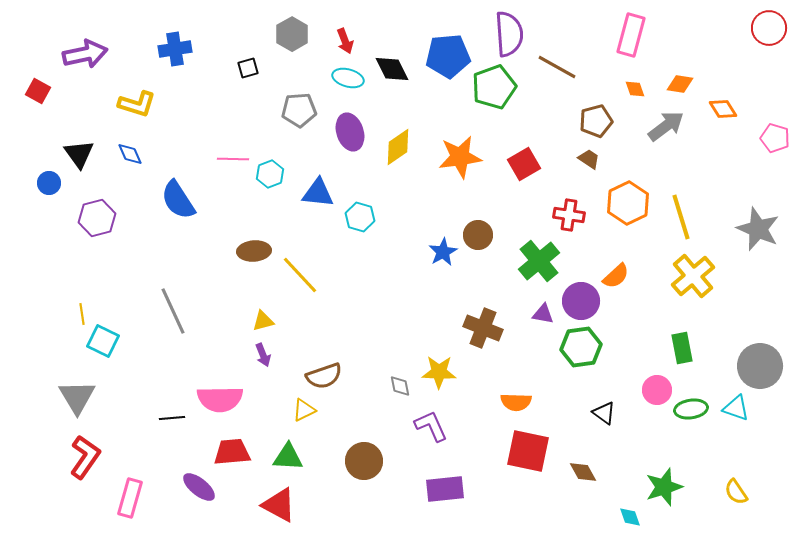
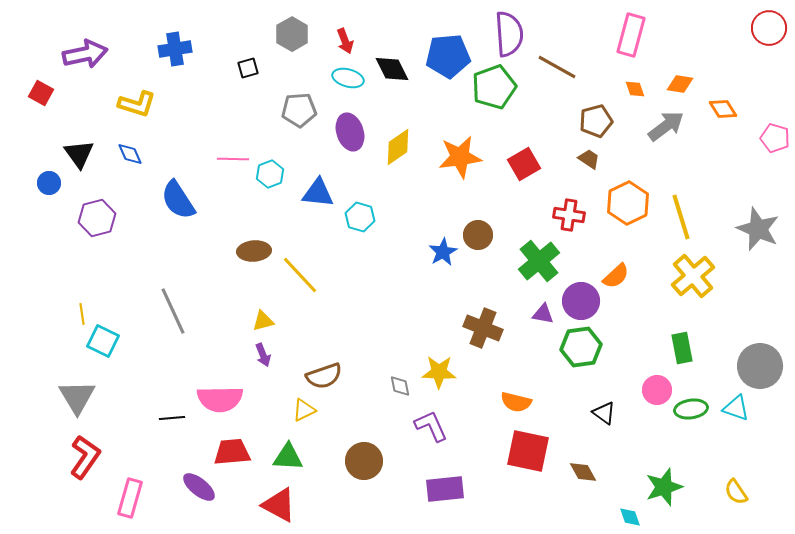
red square at (38, 91): moved 3 px right, 2 px down
orange semicircle at (516, 402): rotated 12 degrees clockwise
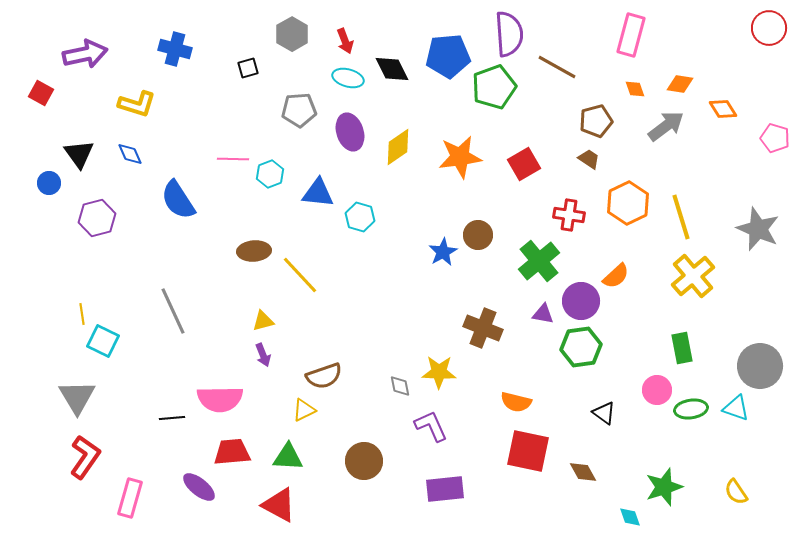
blue cross at (175, 49): rotated 24 degrees clockwise
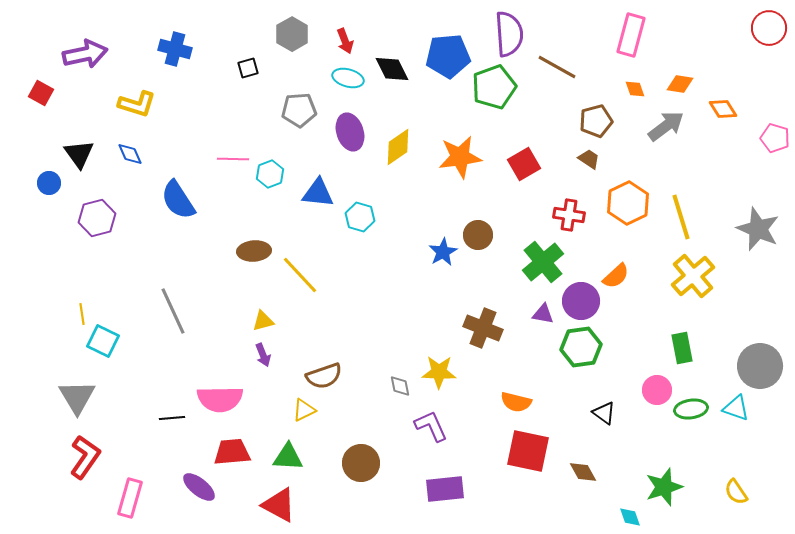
green cross at (539, 261): moved 4 px right, 1 px down
brown circle at (364, 461): moved 3 px left, 2 px down
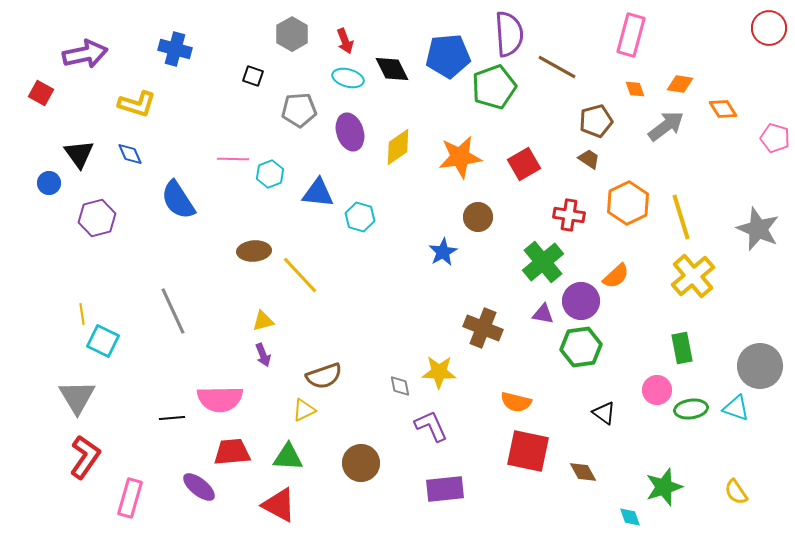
black square at (248, 68): moved 5 px right, 8 px down; rotated 35 degrees clockwise
brown circle at (478, 235): moved 18 px up
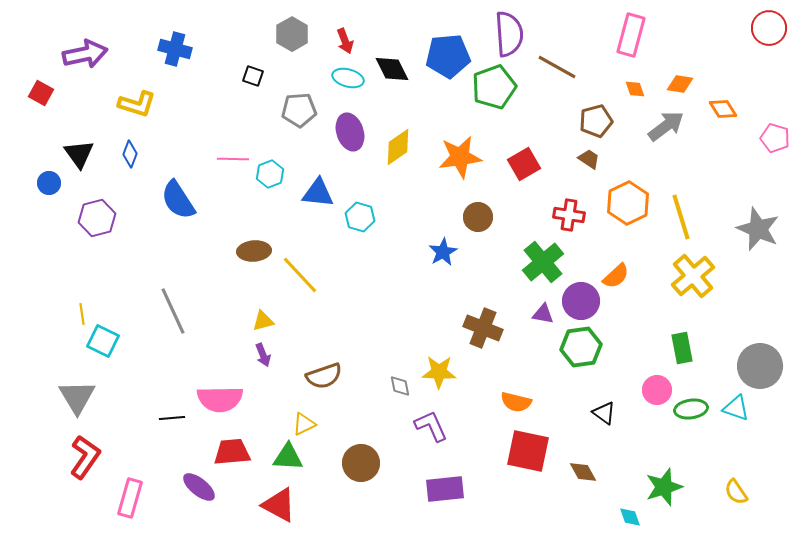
blue diamond at (130, 154): rotated 44 degrees clockwise
yellow triangle at (304, 410): moved 14 px down
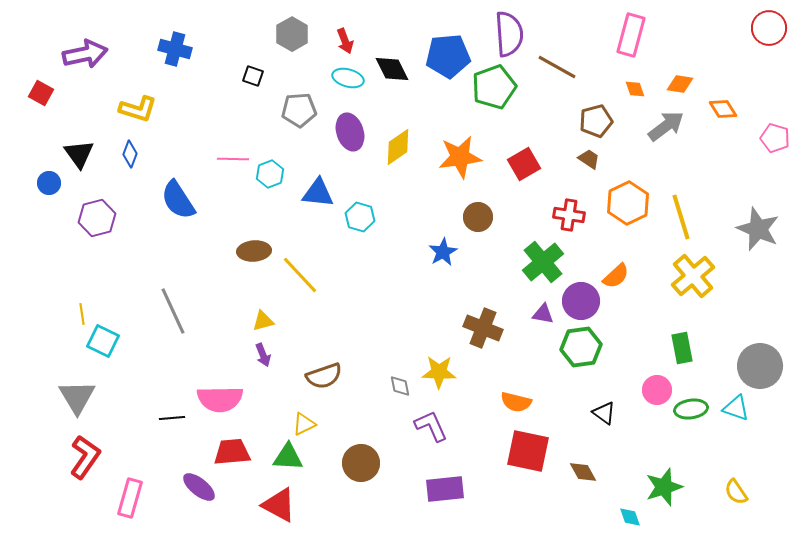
yellow L-shape at (137, 104): moved 1 px right, 5 px down
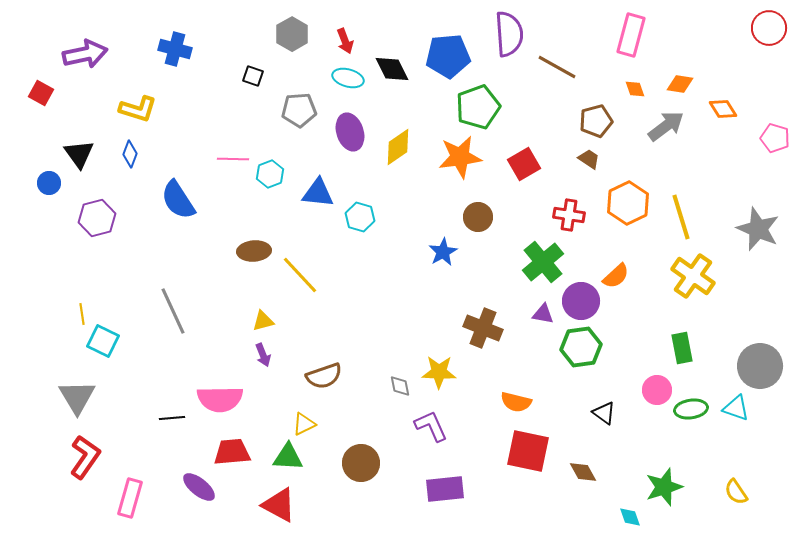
green pentagon at (494, 87): moved 16 px left, 20 px down
yellow cross at (693, 276): rotated 15 degrees counterclockwise
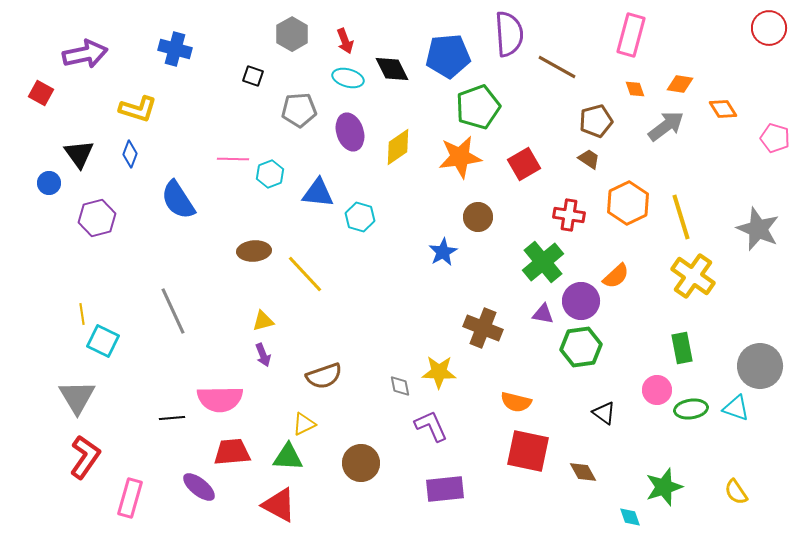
yellow line at (300, 275): moved 5 px right, 1 px up
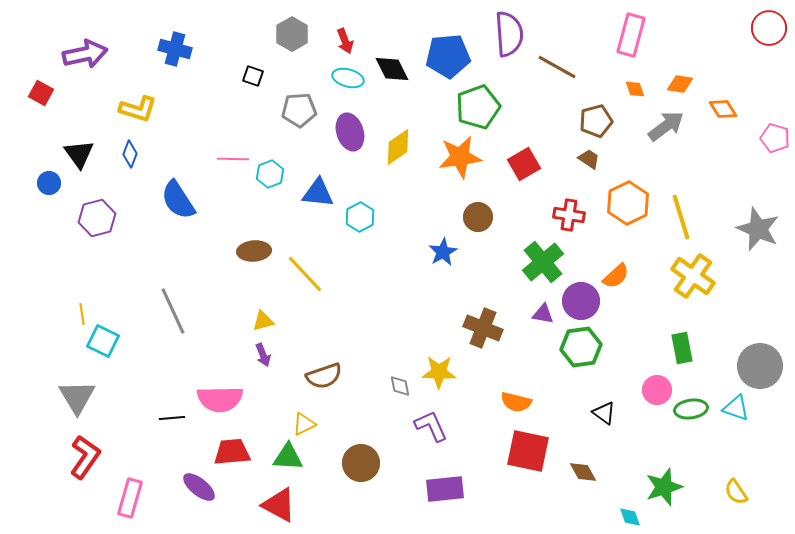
cyan hexagon at (360, 217): rotated 16 degrees clockwise
